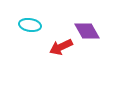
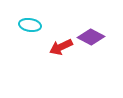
purple diamond: moved 4 px right, 6 px down; rotated 32 degrees counterclockwise
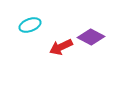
cyan ellipse: rotated 30 degrees counterclockwise
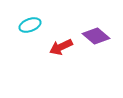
purple diamond: moved 5 px right, 1 px up; rotated 12 degrees clockwise
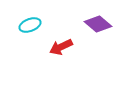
purple diamond: moved 2 px right, 12 px up
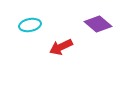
cyan ellipse: rotated 10 degrees clockwise
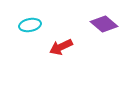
purple diamond: moved 6 px right
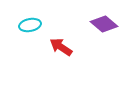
red arrow: rotated 60 degrees clockwise
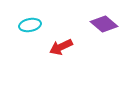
red arrow: rotated 60 degrees counterclockwise
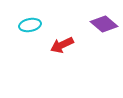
red arrow: moved 1 px right, 2 px up
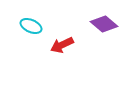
cyan ellipse: moved 1 px right, 1 px down; rotated 35 degrees clockwise
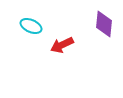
purple diamond: rotated 56 degrees clockwise
